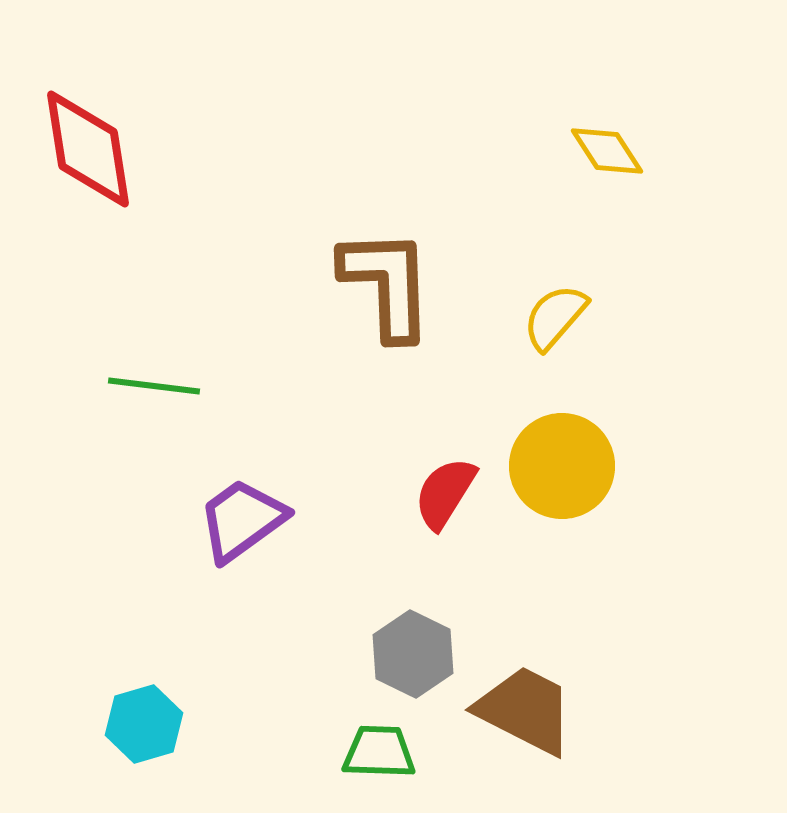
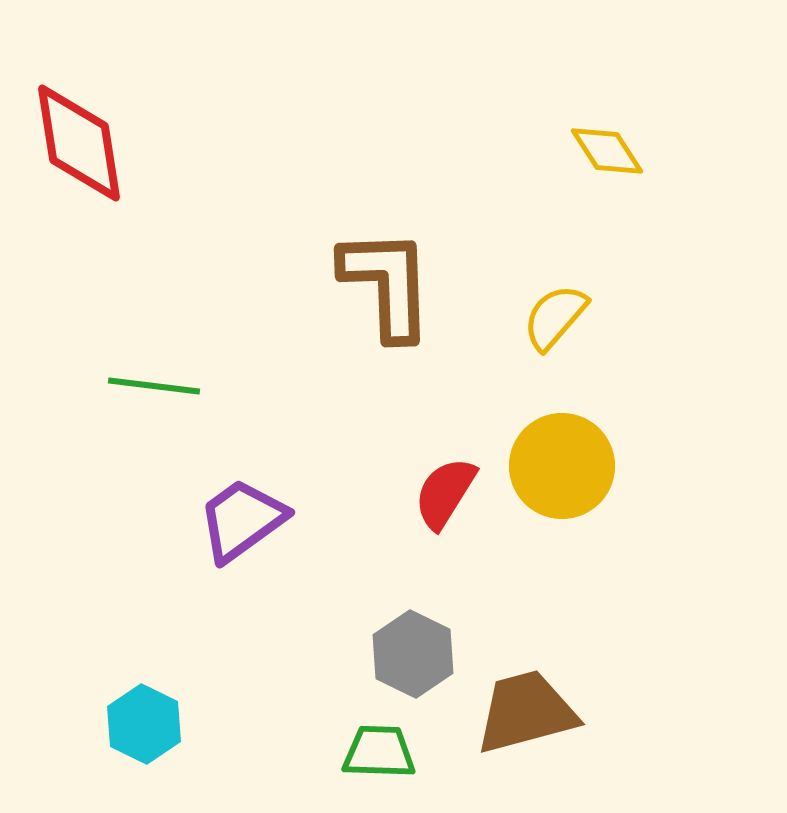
red diamond: moved 9 px left, 6 px up
brown trapezoid: moved 1 px right, 2 px down; rotated 42 degrees counterclockwise
cyan hexagon: rotated 18 degrees counterclockwise
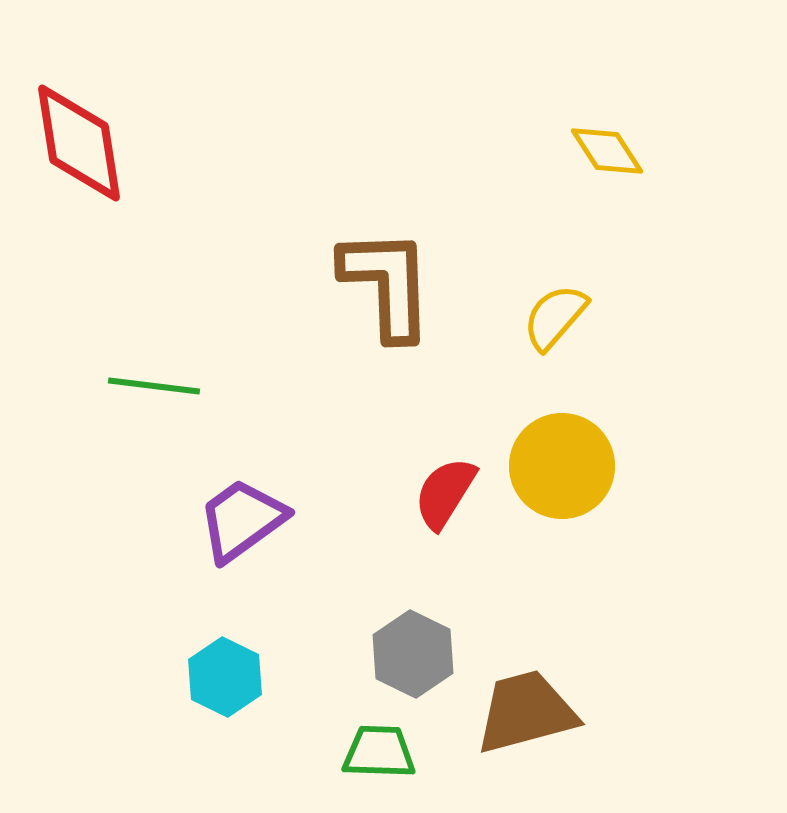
cyan hexagon: moved 81 px right, 47 px up
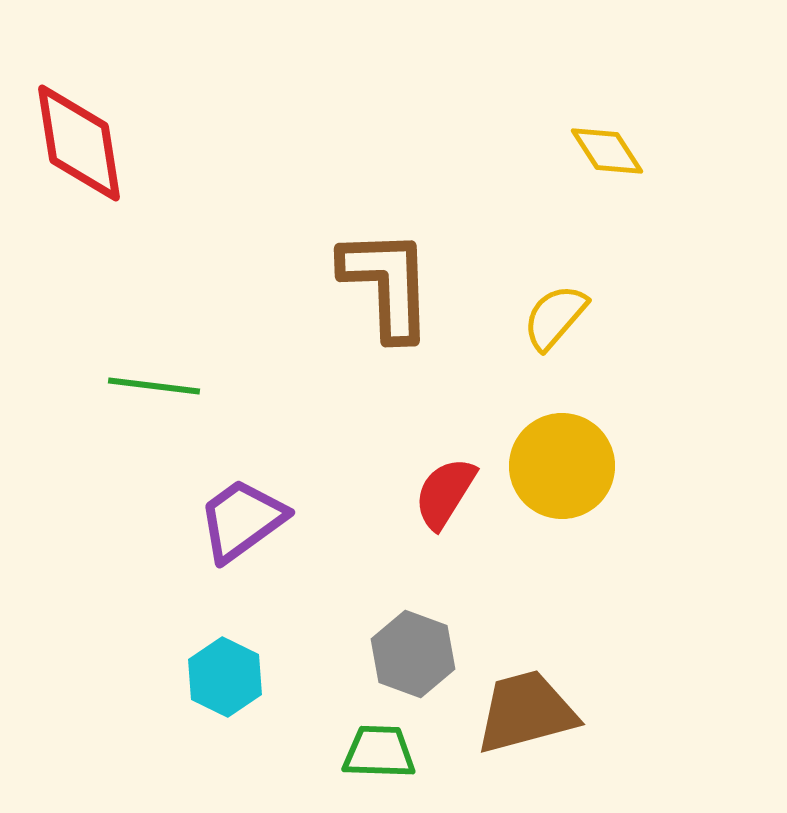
gray hexagon: rotated 6 degrees counterclockwise
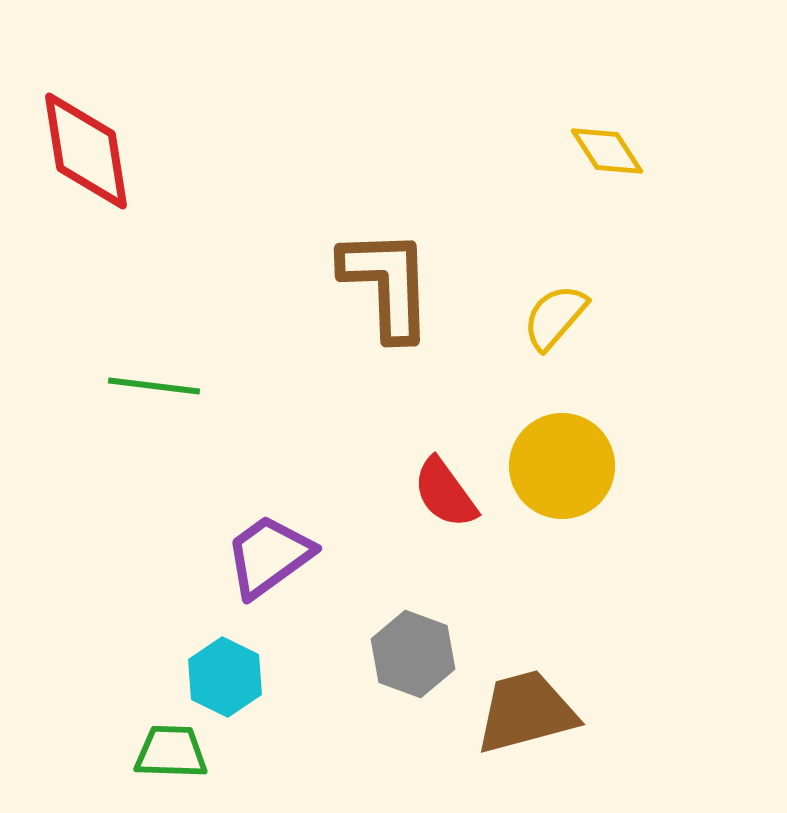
red diamond: moved 7 px right, 8 px down
red semicircle: rotated 68 degrees counterclockwise
purple trapezoid: moved 27 px right, 36 px down
green trapezoid: moved 208 px left
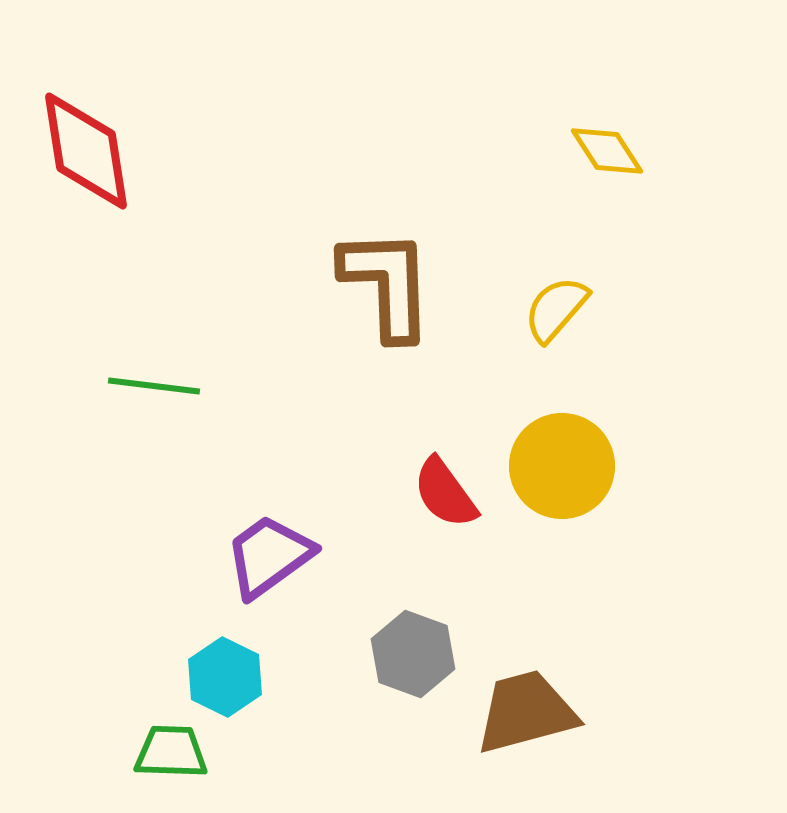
yellow semicircle: moved 1 px right, 8 px up
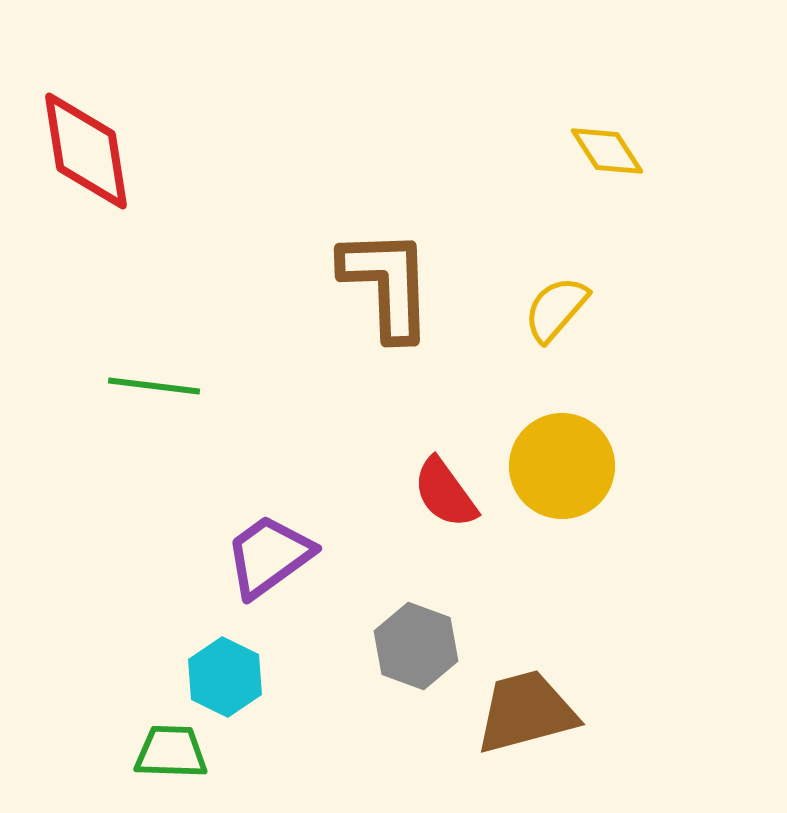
gray hexagon: moved 3 px right, 8 px up
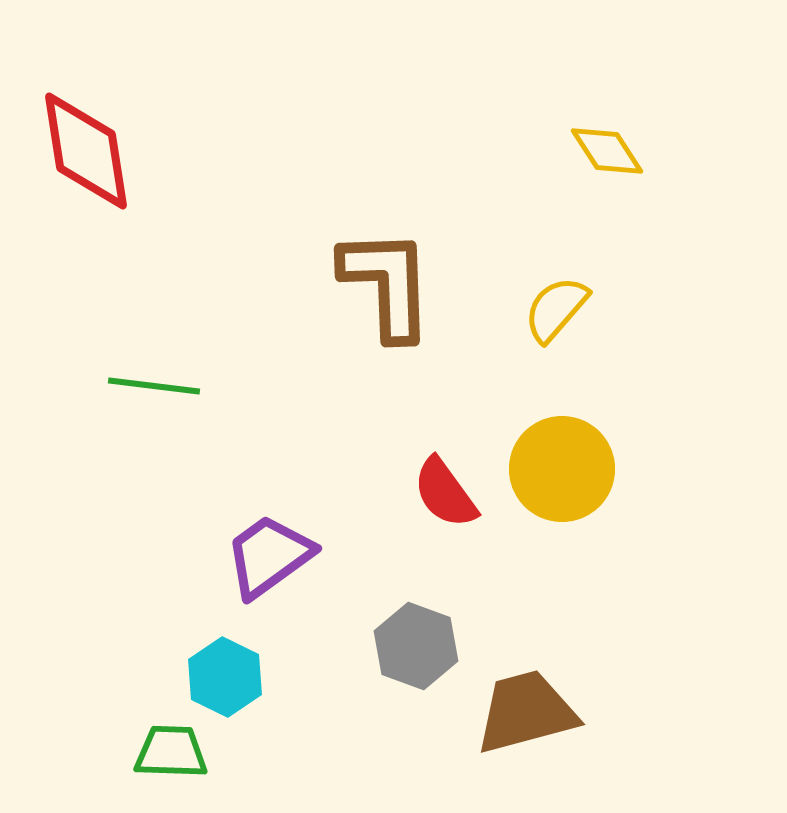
yellow circle: moved 3 px down
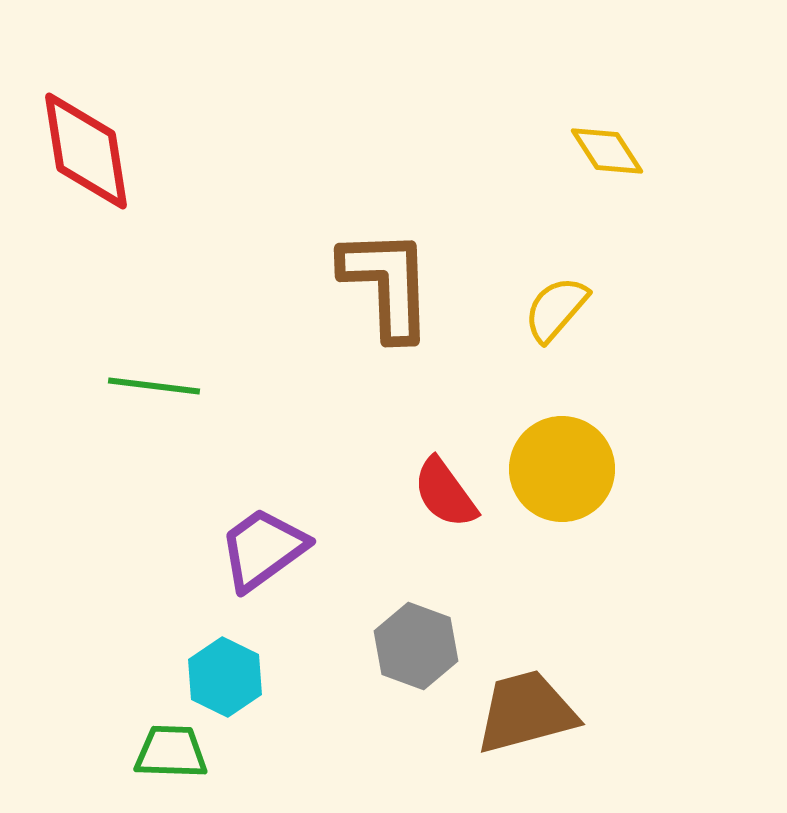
purple trapezoid: moved 6 px left, 7 px up
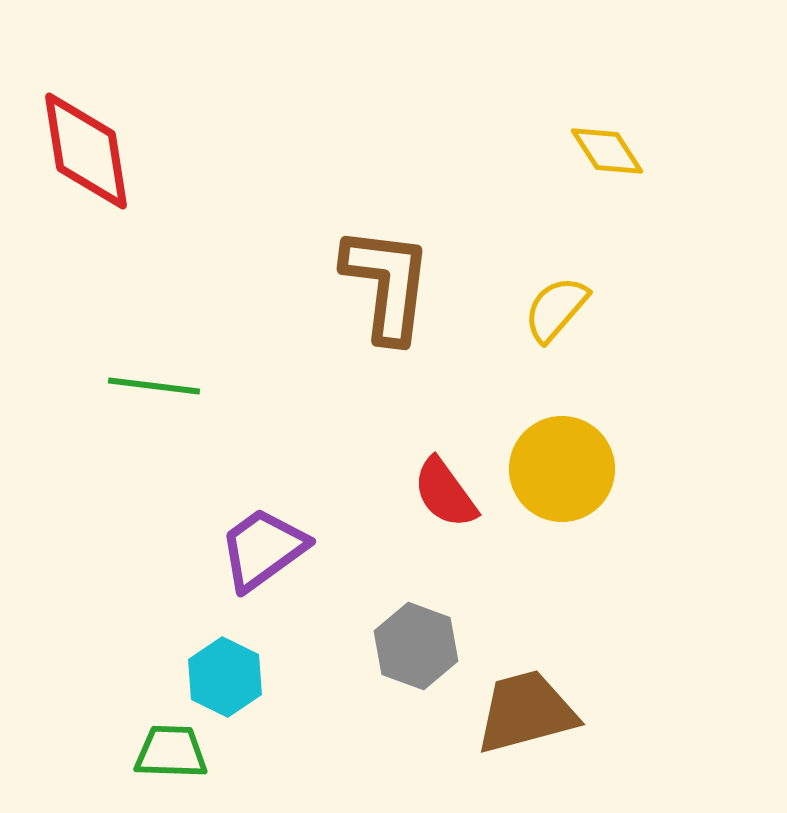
brown L-shape: rotated 9 degrees clockwise
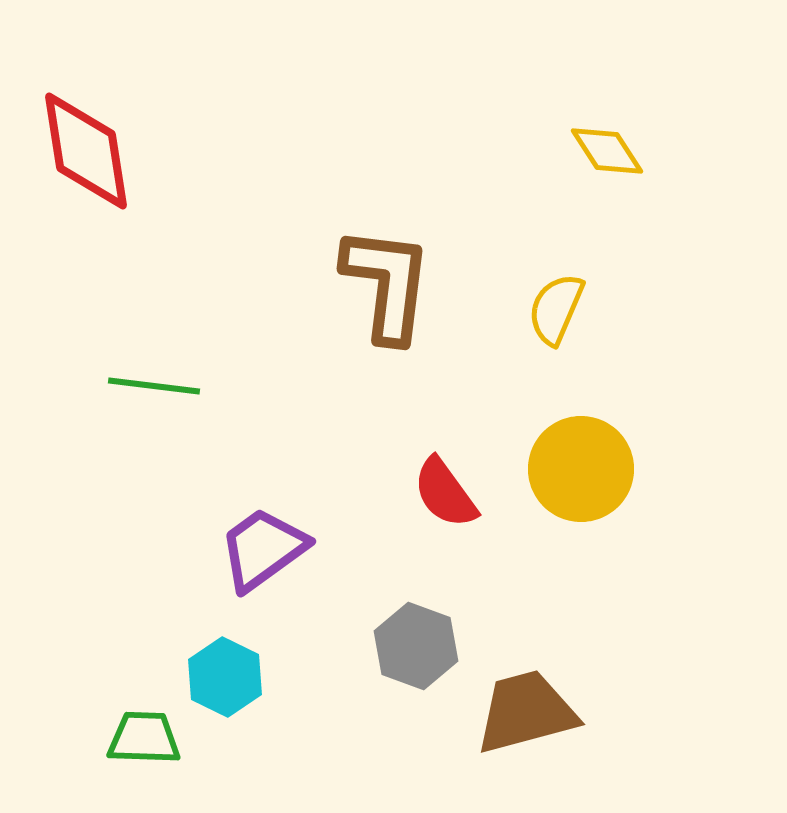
yellow semicircle: rotated 18 degrees counterclockwise
yellow circle: moved 19 px right
green trapezoid: moved 27 px left, 14 px up
